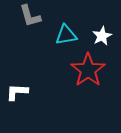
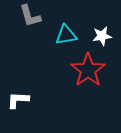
white star: rotated 18 degrees clockwise
white L-shape: moved 1 px right, 8 px down
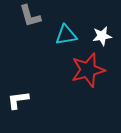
red star: rotated 20 degrees clockwise
white L-shape: rotated 10 degrees counterclockwise
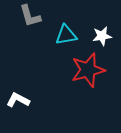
white L-shape: rotated 35 degrees clockwise
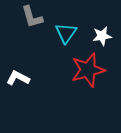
gray L-shape: moved 2 px right, 1 px down
cyan triangle: moved 2 px up; rotated 45 degrees counterclockwise
white L-shape: moved 22 px up
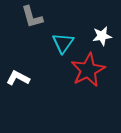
cyan triangle: moved 3 px left, 10 px down
red star: rotated 12 degrees counterclockwise
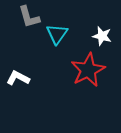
gray L-shape: moved 3 px left
white star: rotated 24 degrees clockwise
cyan triangle: moved 6 px left, 9 px up
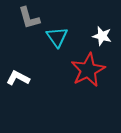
gray L-shape: moved 1 px down
cyan triangle: moved 3 px down; rotated 10 degrees counterclockwise
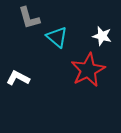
cyan triangle: rotated 15 degrees counterclockwise
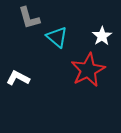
white star: rotated 24 degrees clockwise
